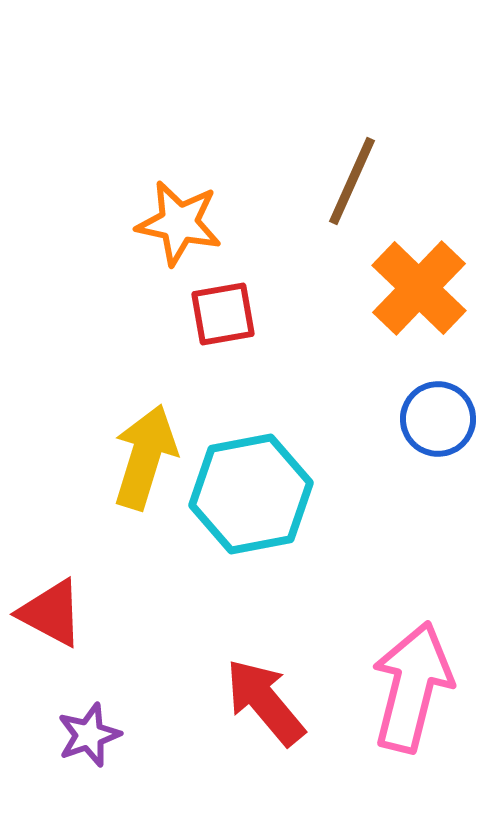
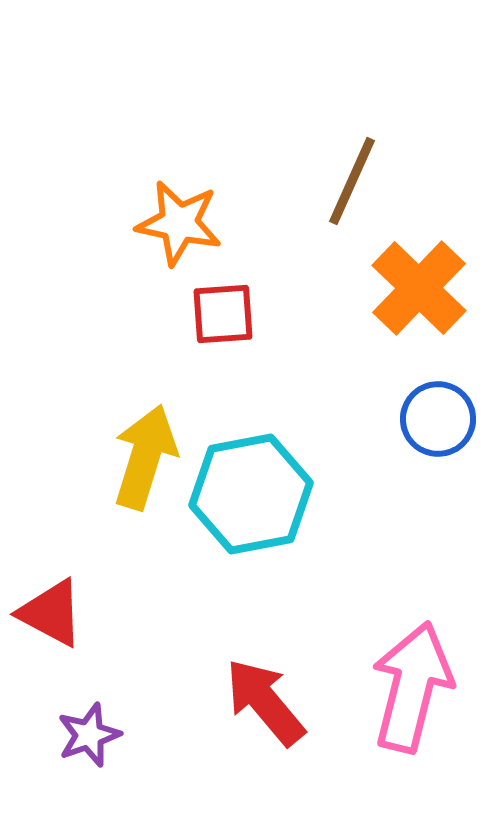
red square: rotated 6 degrees clockwise
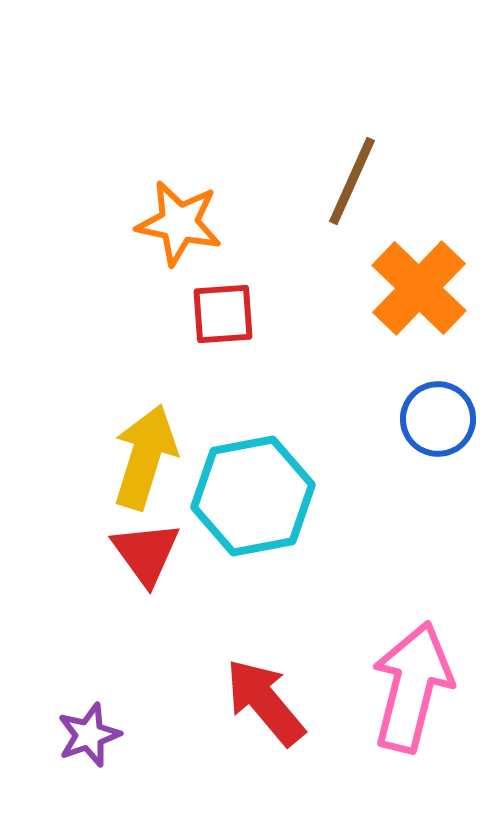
cyan hexagon: moved 2 px right, 2 px down
red triangle: moved 95 px right, 60 px up; rotated 26 degrees clockwise
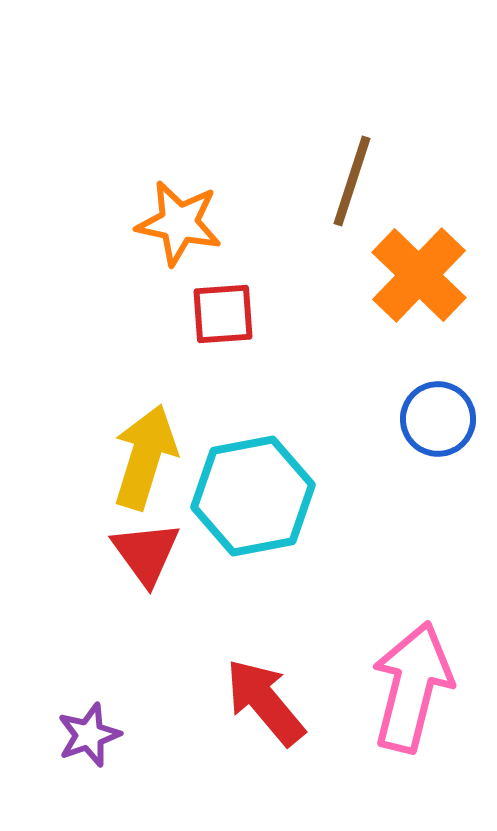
brown line: rotated 6 degrees counterclockwise
orange cross: moved 13 px up
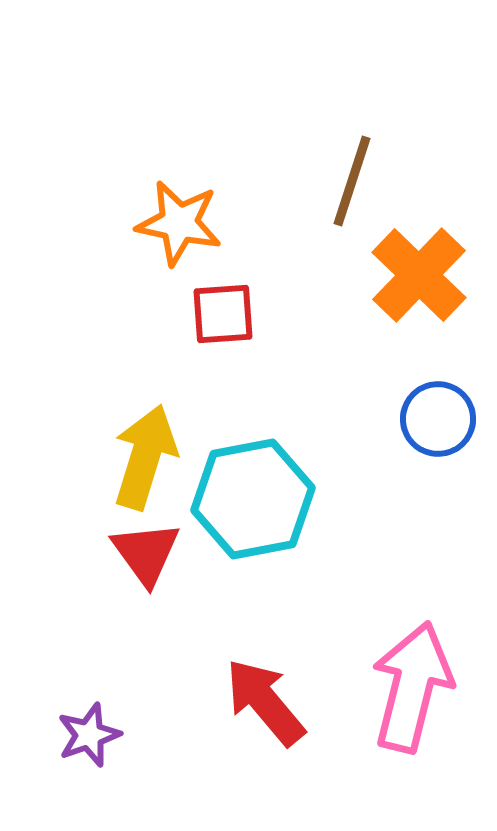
cyan hexagon: moved 3 px down
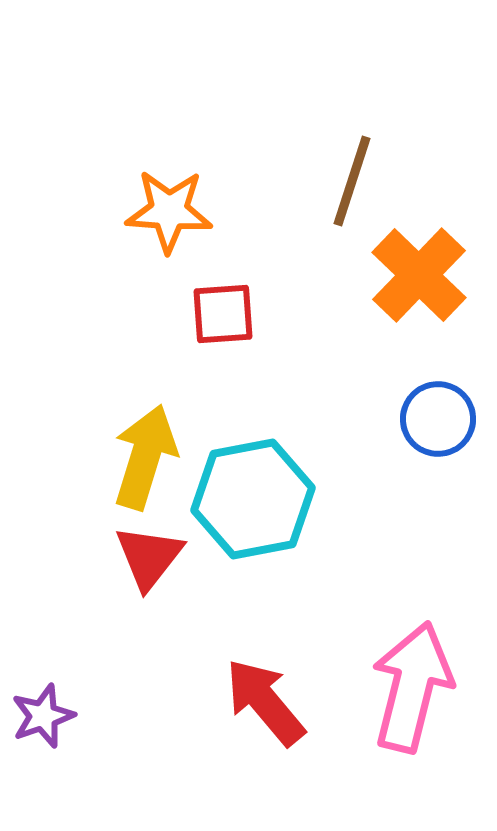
orange star: moved 10 px left, 12 px up; rotated 8 degrees counterclockwise
red triangle: moved 3 px right, 4 px down; rotated 14 degrees clockwise
purple star: moved 46 px left, 19 px up
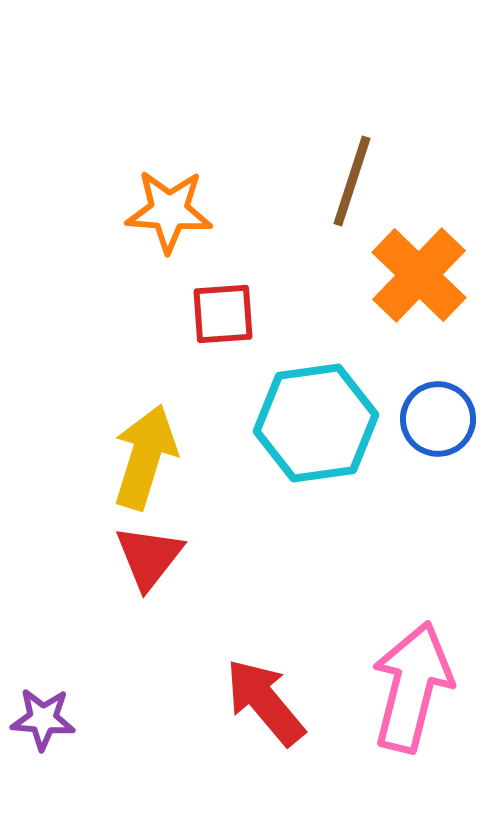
cyan hexagon: moved 63 px right, 76 px up; rotated 3 degrees clockwise
purple star: moved 3 px down; rotated 24 degrees clockwise
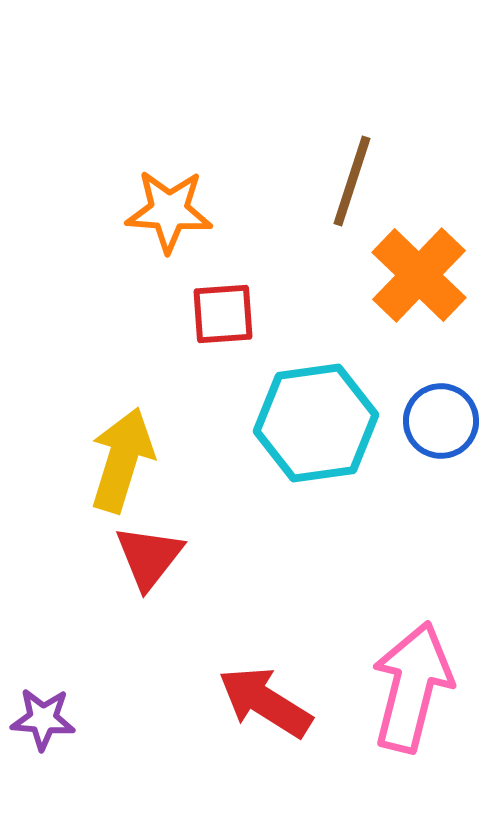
blue circle: moved 3 px right, 2 px down
yellow arrow: moved 23 px left, 3 px down
red arrow: rotated 18 degrees counterclockwise
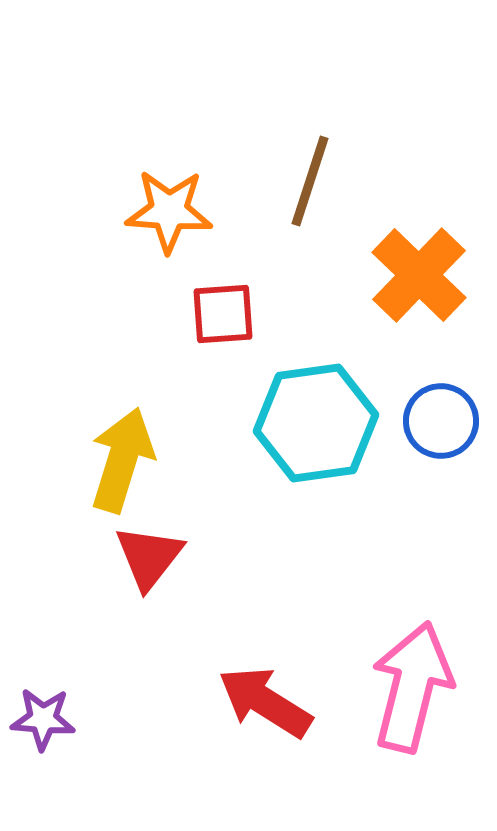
brown line: moved 42 px left
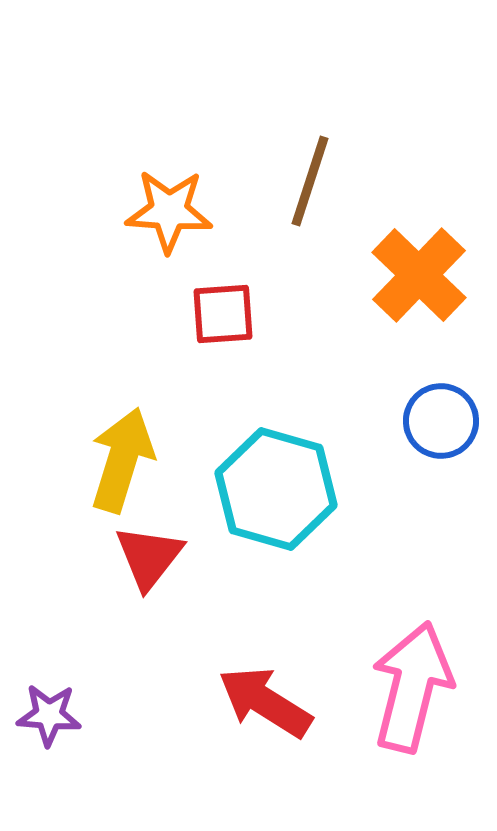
cyan hexagon: moved 40 px left, 66 px down; rotated 24 degrees clockwise
purple star: moved 6 px right, 4 px up
